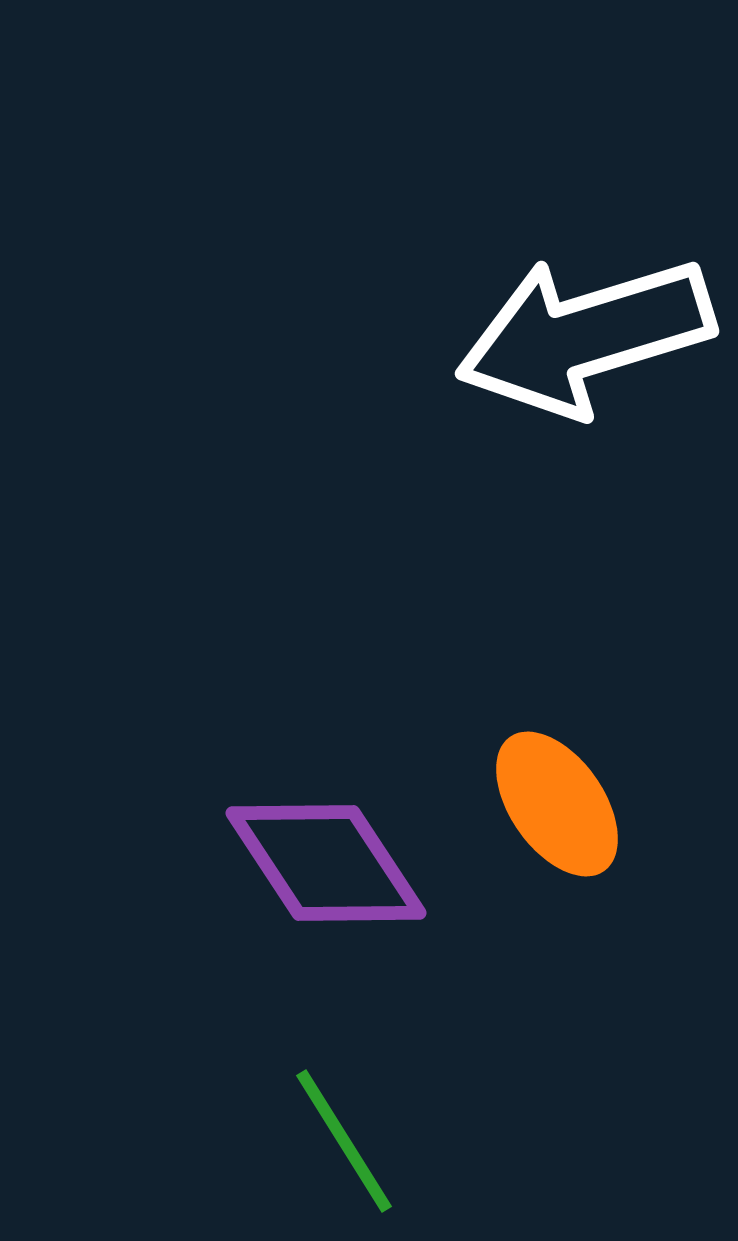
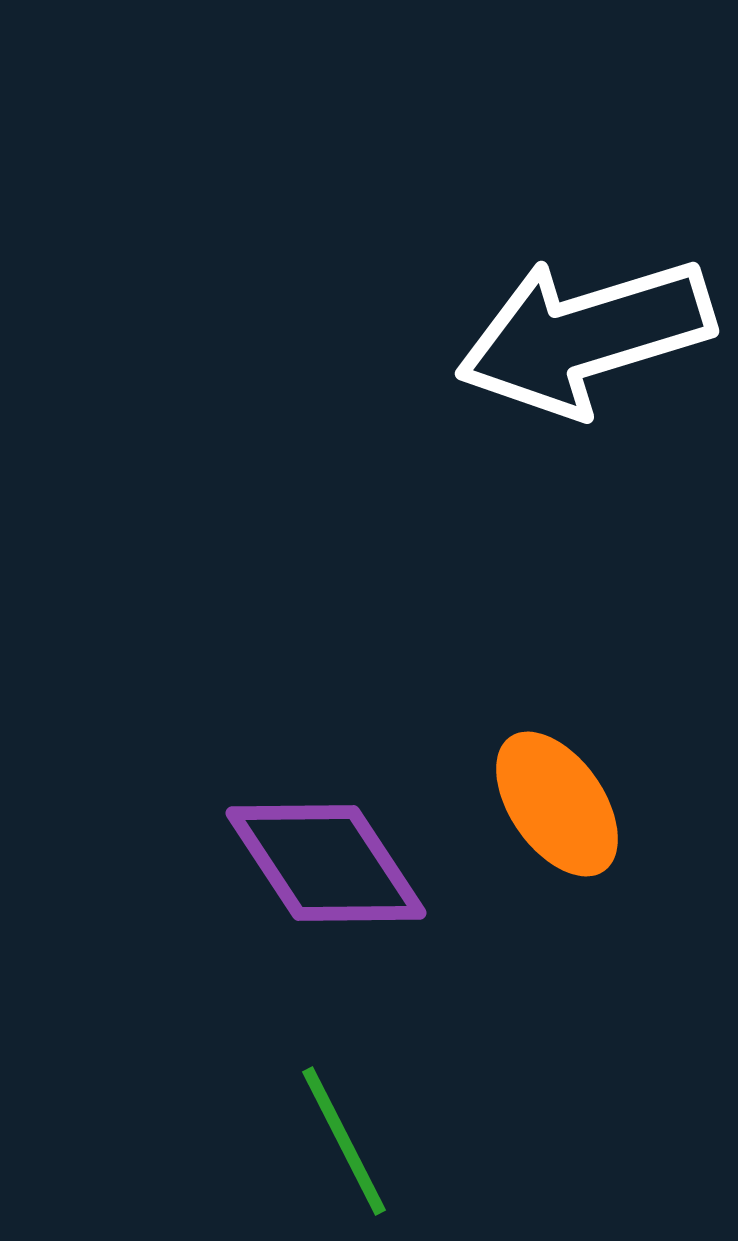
green line: rotated 5 degrees clockwise
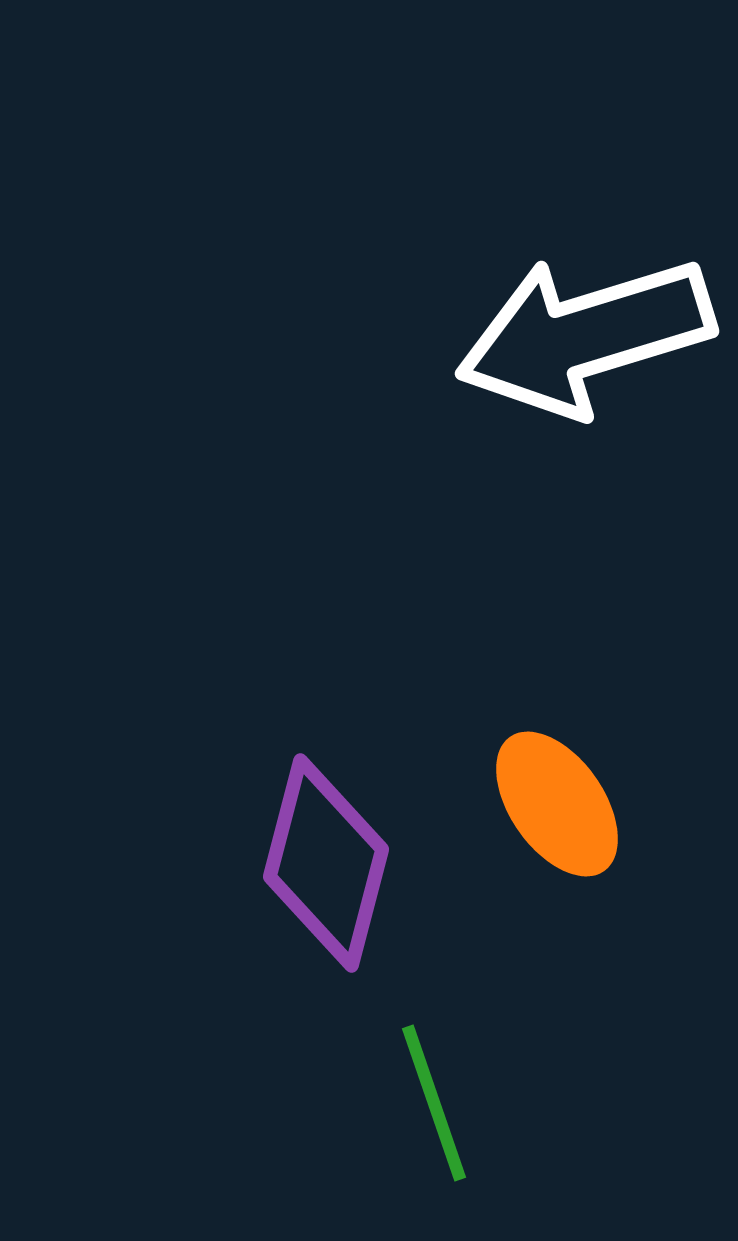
purple diamond: rotated 48 degrees clockwise
green line: moved 90 px right, 38 px up; rotated 8 degrees clockwise
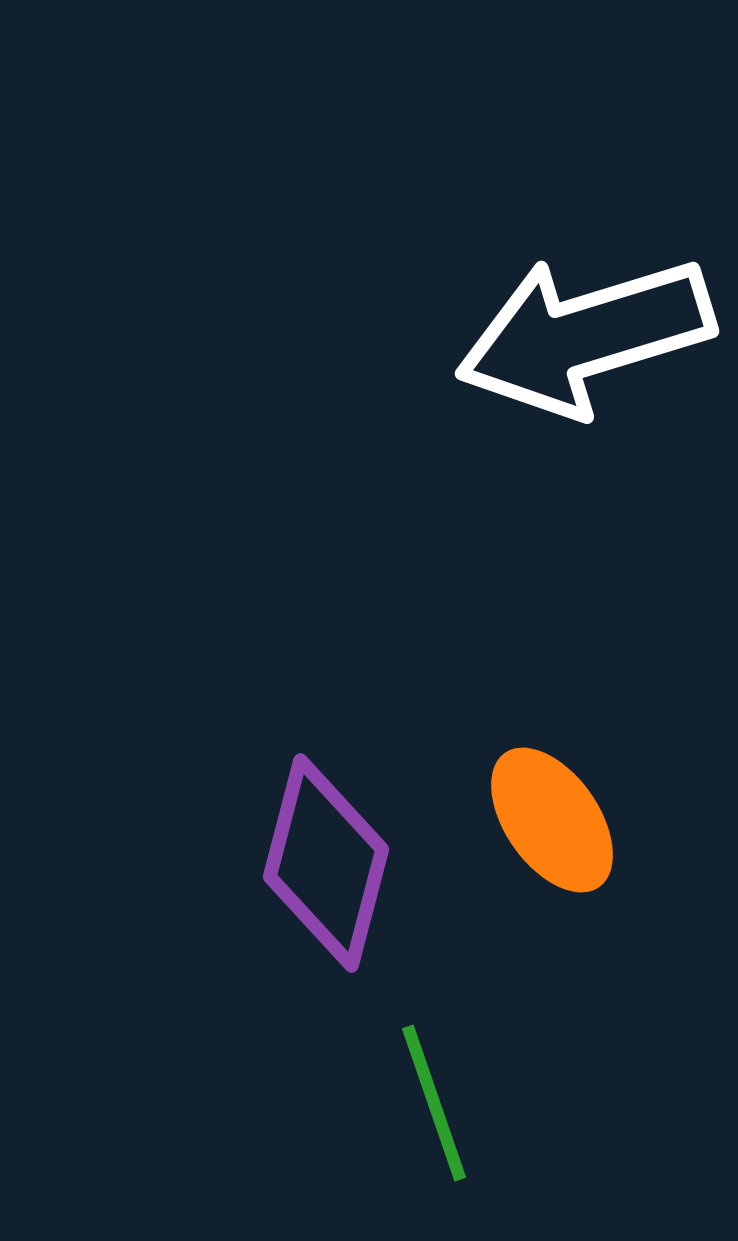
orange ellipse: moved 5 px left, 16 px down
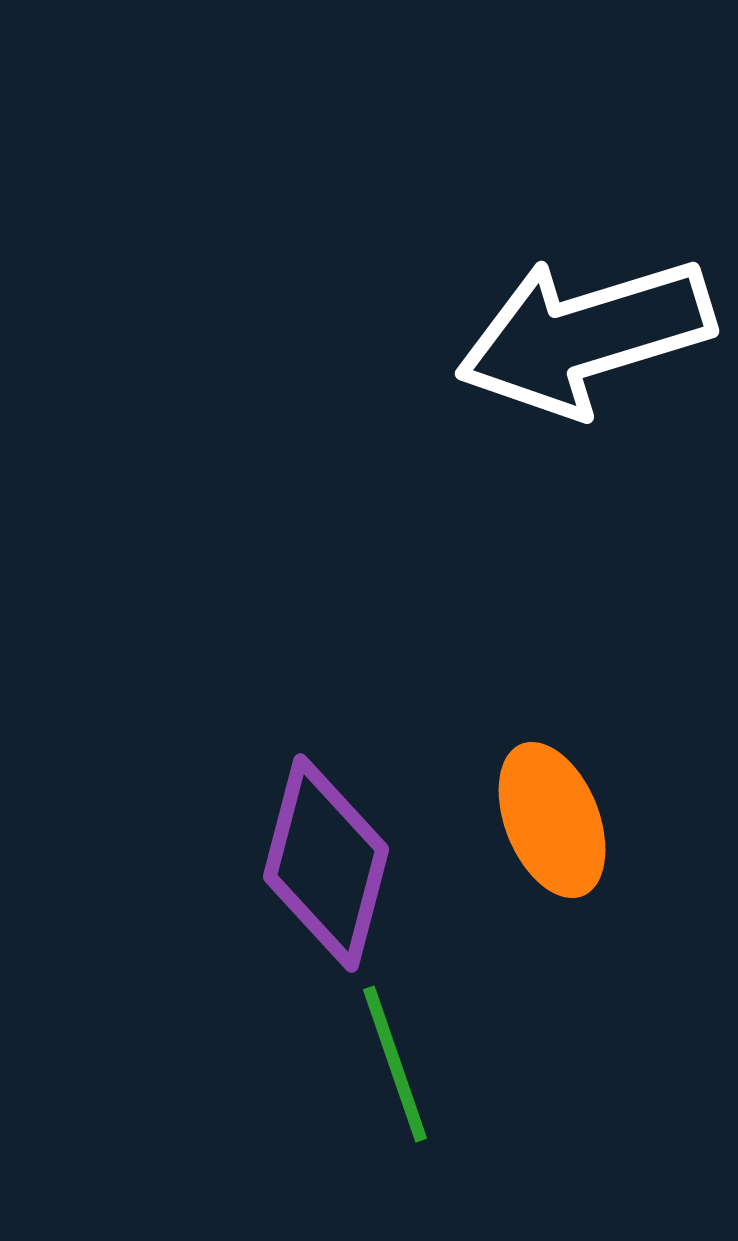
orange ellipse: rotated 13 degrees clockwise
green line: moved 39 px left, 39 px up
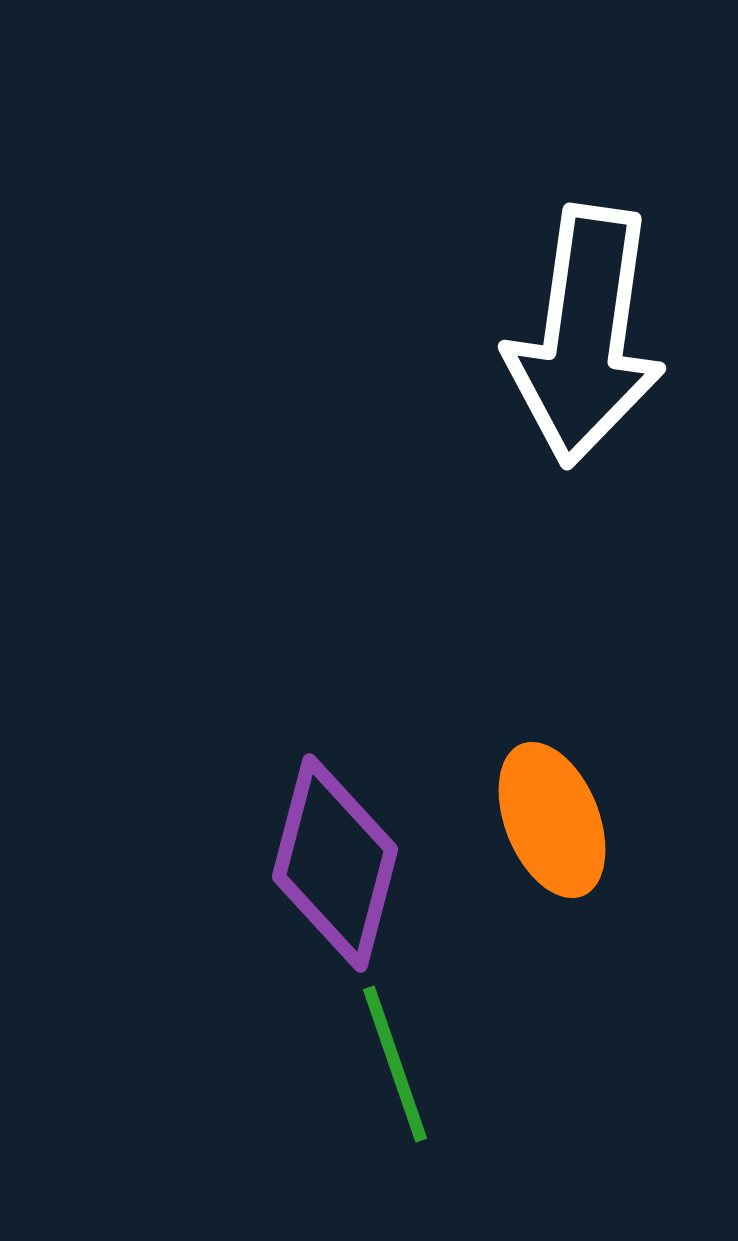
white arrow: rotated 65 degrees counterclockwise
purple diamond: moved 9 px right
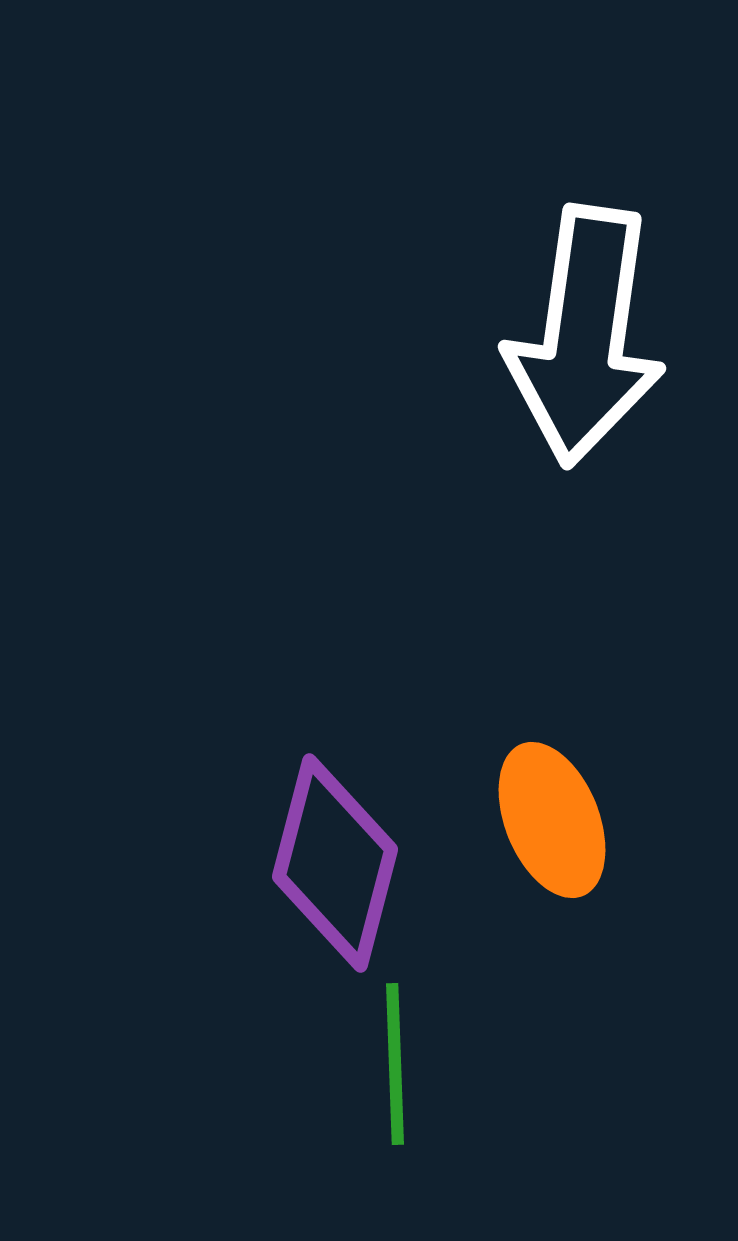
green line: rotated 17 degrees clockwise
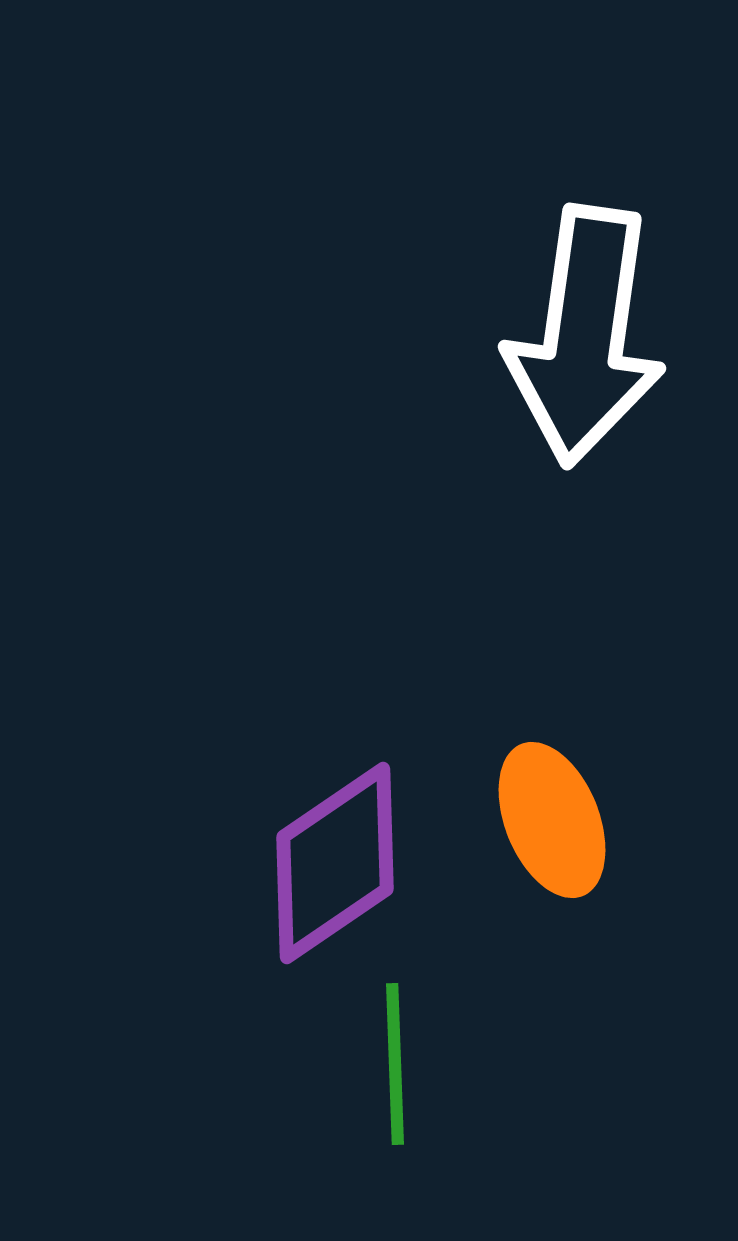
purple diamond: rotated 41 degrees clockwise
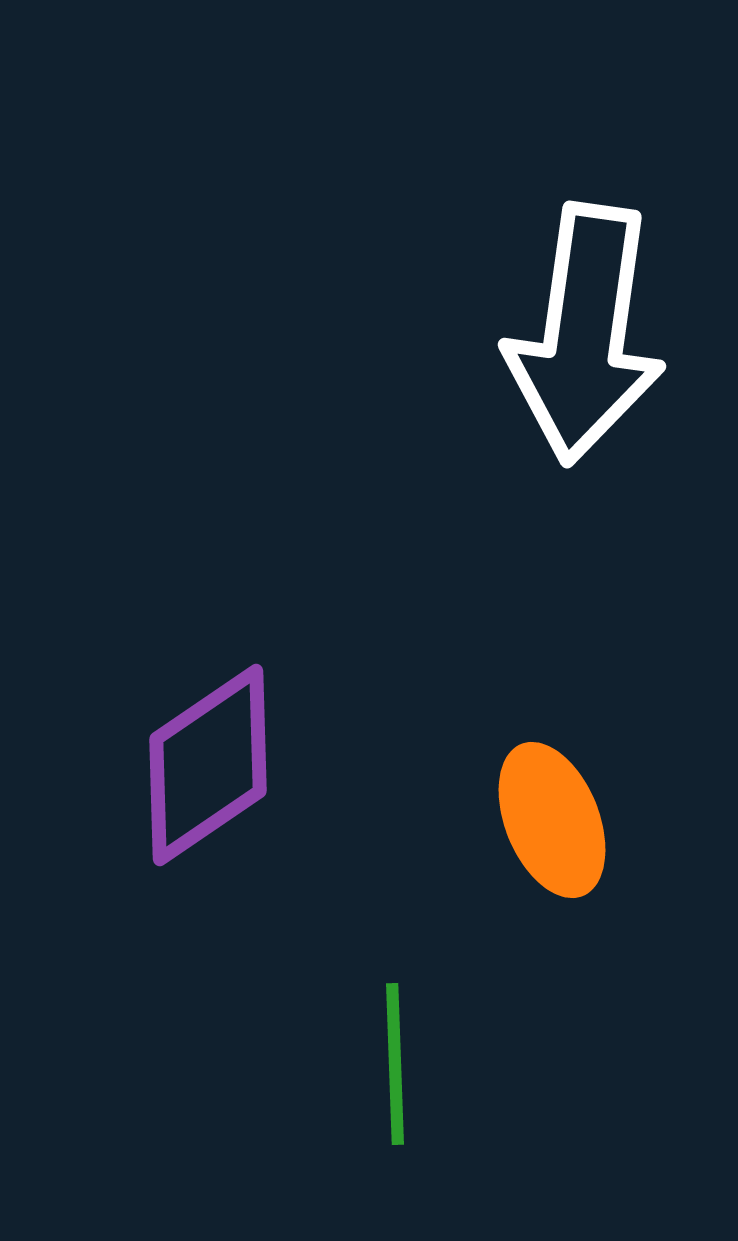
white arrow: moved 2 px up
purple diamond: moved 127 px left, 98 px up
